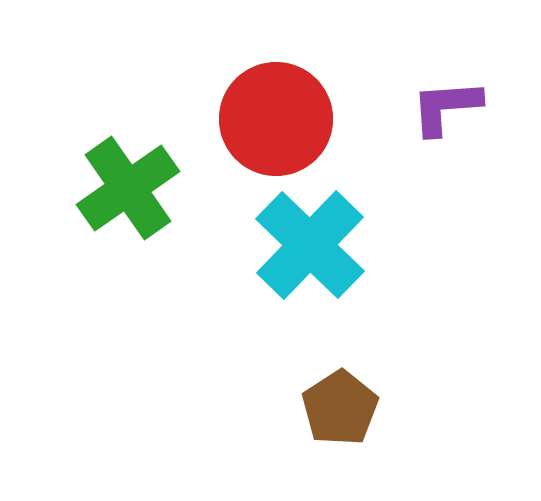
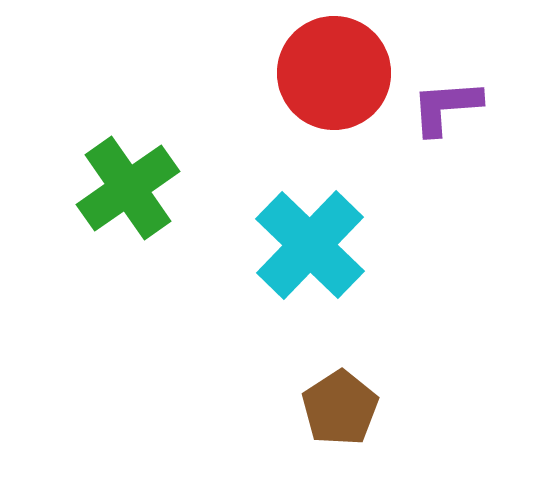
red circle: moved 58 px right, 46 px up
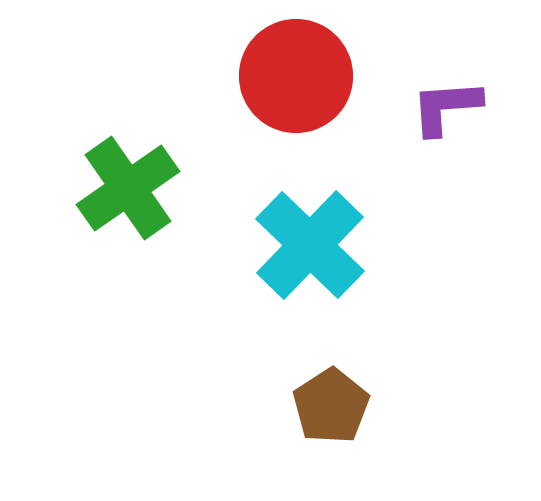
red circle: moved 38 px left, 3 px down
brown pentagon: moved 9 px left, 2 px up
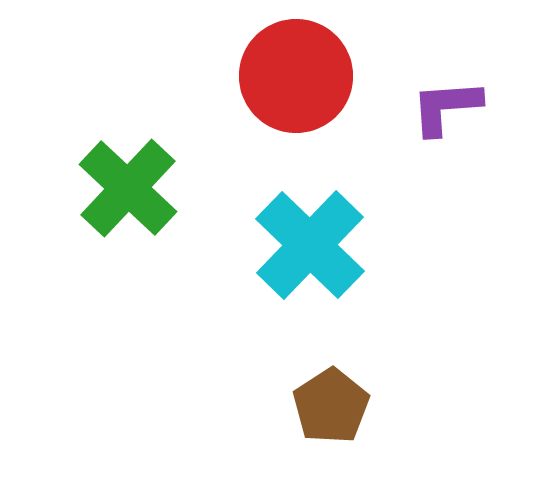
green cross: rotated 12 degrees counterclockwise
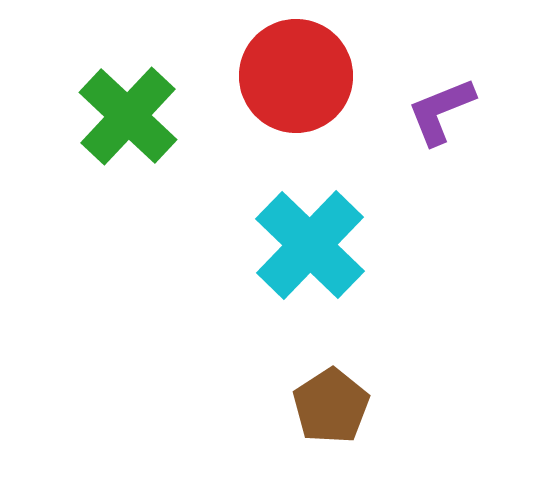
purple L-shape: moved 5 px left, 4 px down; rotated 18 degrees counterclockwise
green cross: moved 72 px up
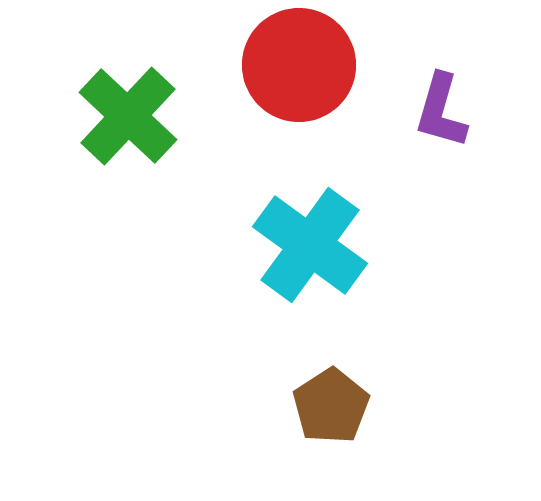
red circle: moved 3 px right, 11 px up
purple L-shape: rotated 52 degrees counterclockwise
cyan cross: rotated 8 degrees counterclockwise
